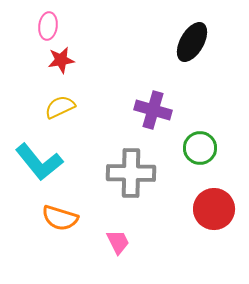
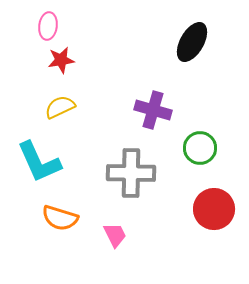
cyan L-shape: rotated 15 degrees clockwise
pink trapezoid: moved 3 px left, 7 px up
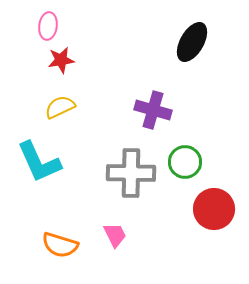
green circle: moved 15 px left, 14 px down
orange semicircle: moved 27 px down
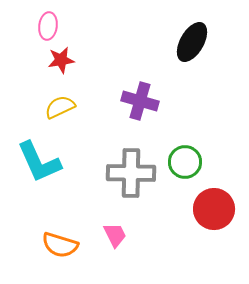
purple cross: moved 13 px left, 9 px up
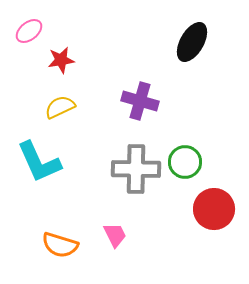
pink ellipse: moved 19 px left, 5 px down; rotated 44 degrees clockwise
gray cross: moved 5 px right, 4 px up
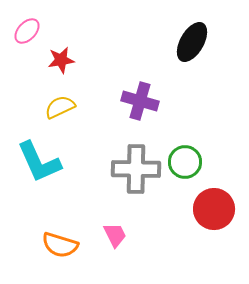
pink ellipse: moved 2 px left; rotated 8 degrees counterclockwise
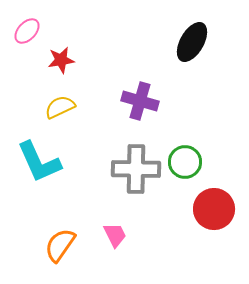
orange semicircle: rotated 108 degrees clockwise
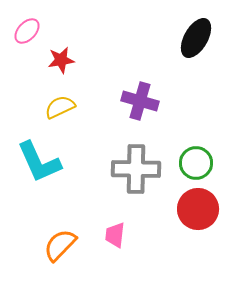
black ellipse: moved 4 px right, 4 px up
green circle: moved 11 px right, 1 px down
red circle: moved 16 px left
pink trapezoid: rotated 148 degrees counterclockwise
orange semicircle: rotated 9 degrees clockwise
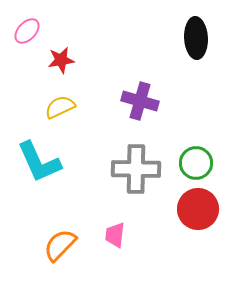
black ellipse: rotated 33 degrees counterclockwise
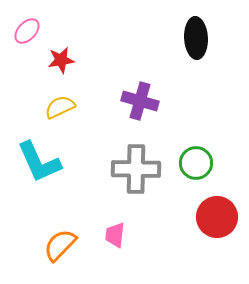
red circle: moved 19 px right, 8 px down
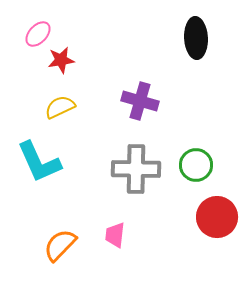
pink ellipse: moved 11 px right, 3 px down
green circle: moved 2 px down
